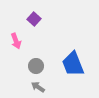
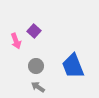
purple square: moved 12 px down
blue trapezoid: moved 2 px down
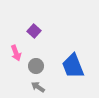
pink arrow: moved 12 px down
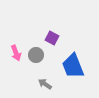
purple square: moved 18 px right, 7 px down; rotated 16 degrees counterclockwise
gray circle: moved 11 px up
gray arrow: moved 7 px right, 3 px up
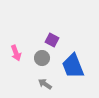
purple square: moved 2 px down
gray circle: moved 6 px right, 3 px down
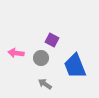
pink arrow: rotated 119 degrees clockwise
gray circle: moved 1 px left
blue trapezoid: moved 2 px right
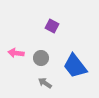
purple square: moved 14 px up
blue trapezoid: rotated 16 degrees counterclockwise
gray arrow: moved 1 px up
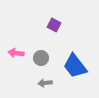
purple square: moved 2 px right, 1 px up
gray arrow: rotated 40 degrees counterclockwise
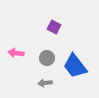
purple square: moved 2 px down
gray circle: moved 6 px right
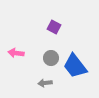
gray circle: moved 4 px right
